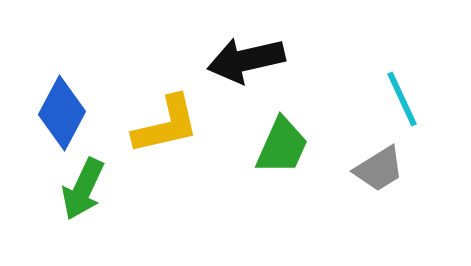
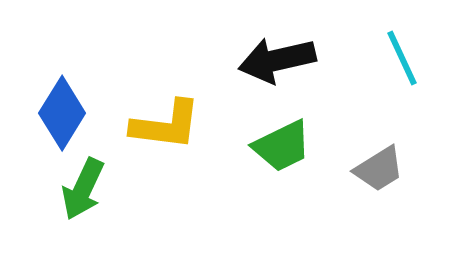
black arrow: moved 31 px right
cyan line: moved 41 px up
blue diamond: rotated 4 degrees clockwise
yellow L-shape: rotated 20 degrees clockwise
green trapezoid: rotated 40 degrees clockwise
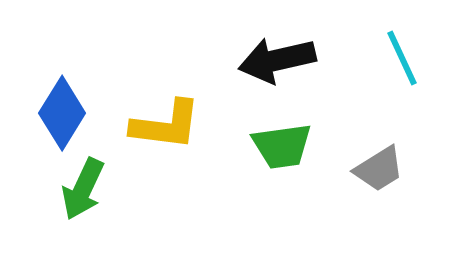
green trapezoid: rotated 18 degrees clockwise
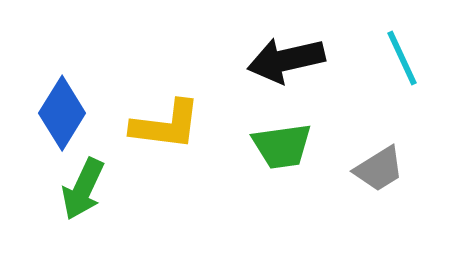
black arrow: moved 9 px right
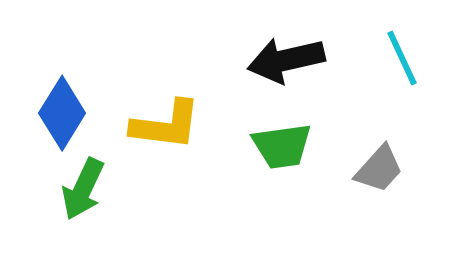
gray trapezoid: rotated 16 degrees counterclockwise
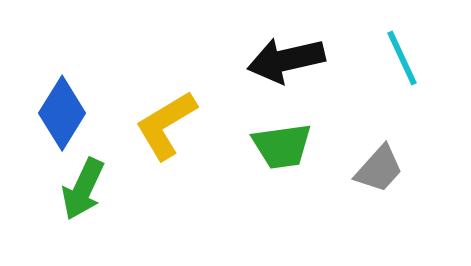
yellow L-shape: rotated 142 degrees clockwise
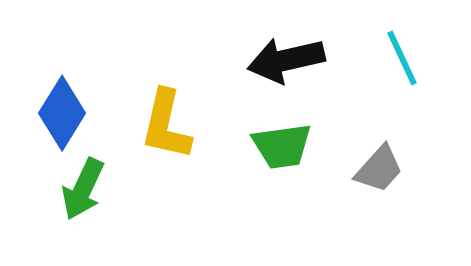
yellow L-shape: rotated 46 degrees counterclockwise
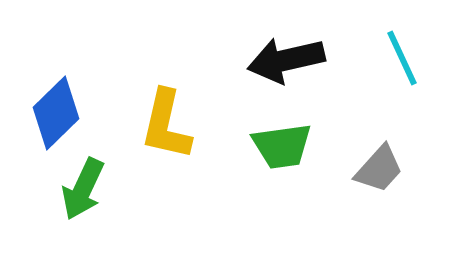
blue diamond: moved 6 px left; rotated 14 degrees clockwise
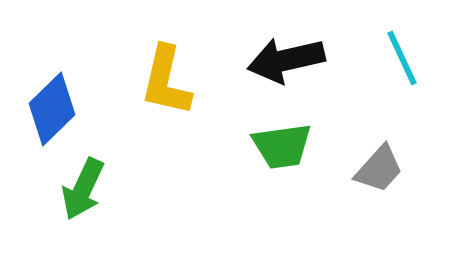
blue diamond: moved 4 px left, 4 px up
yellow L-shape: moved 44 px up
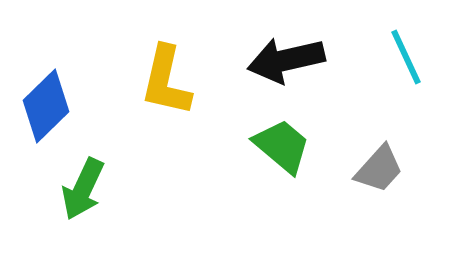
cyan line: moved 4 px right, 1 px up
blue diamond: moved 6 px left, 3 px up
green trapezoid: rotated 132 degrees counterclockwise
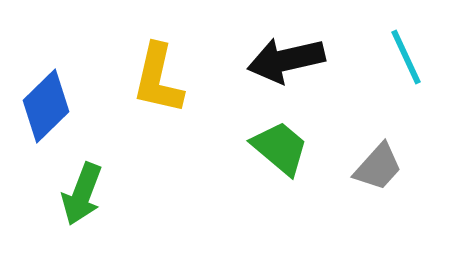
yellow L-shape: moved 8 px left, 2 px up
green trapezoid: moved 2 px left, 2 px down
gray trapezoid: moved 1 px left, 2 px up
green arrow: moved 1 px left, 5 px down; rotated 4 degrees counterclockwise
